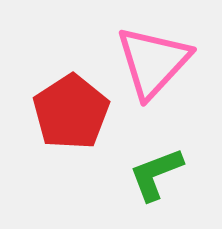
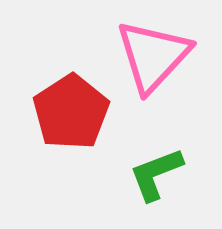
pink triangle: moved 6 px up
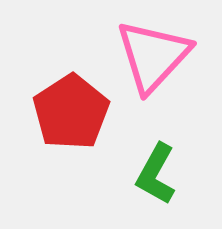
green L-shape: rotated 40 degrees counterclockwise
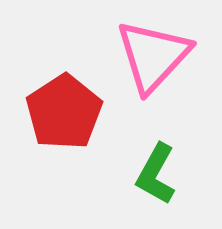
red pentagon: moved 7 px left
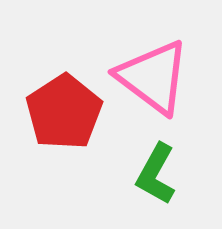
pink triangle: moved 21 px down; rotated 36 degrees counterclockwise
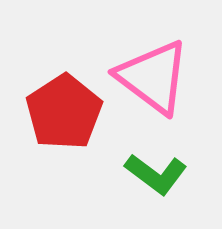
green L-shape: rotated 82 degrees counterclockwise
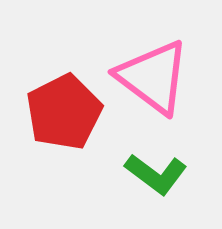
red pentagon: rotated 6 degrees clockwise
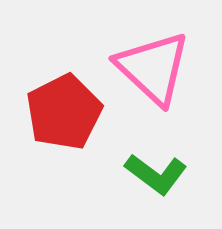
pink triangle: moved 9 px up; rotated 6 degrees clockwise
